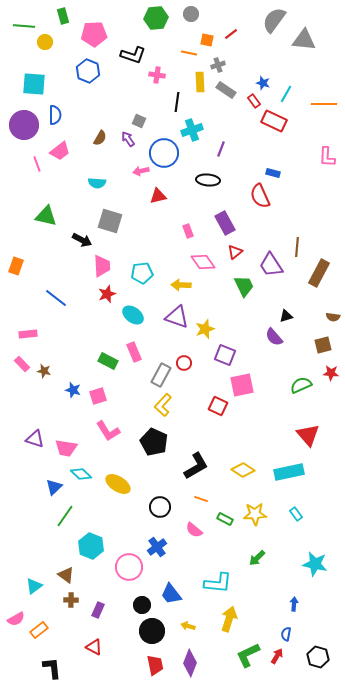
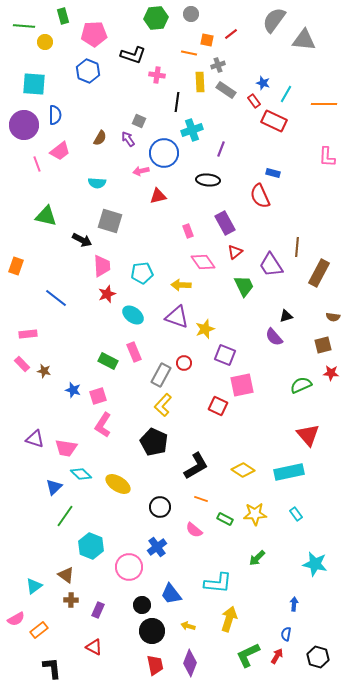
pink L-shape at (108, 431): moved 5 px left, 6 px up; rotated 65 degrees clockwise
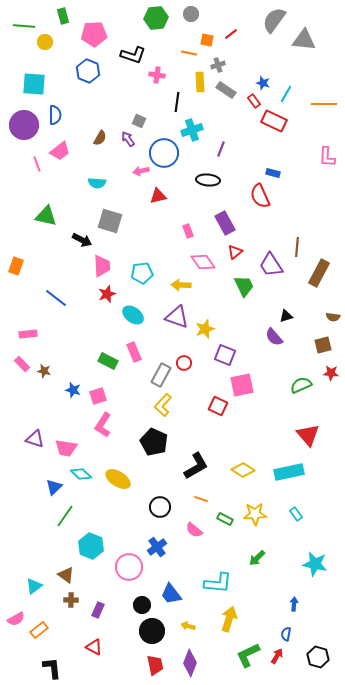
yellow ellipse at (118, 484): moved 5 px up
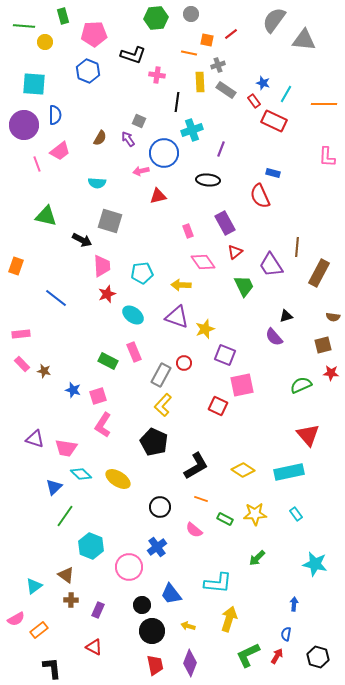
pink rectangle at (28, 334): moved 7 px left
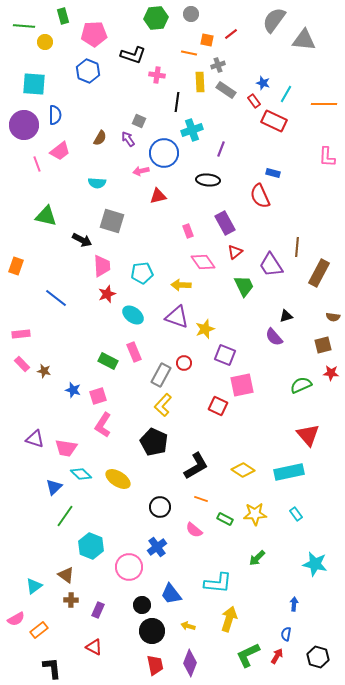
gray square at (110, 221): moved 2 px right
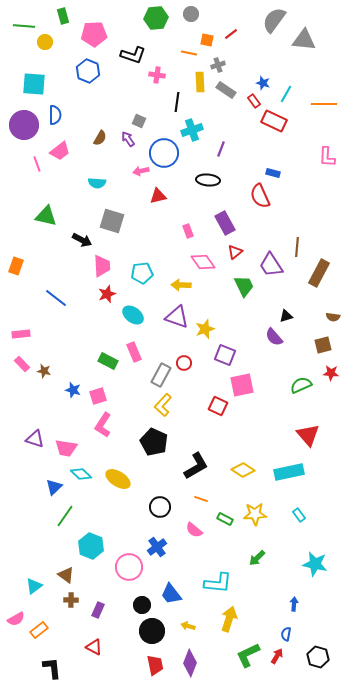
cyan rectangle at (296, 514): moved 3 px right, 1 px down
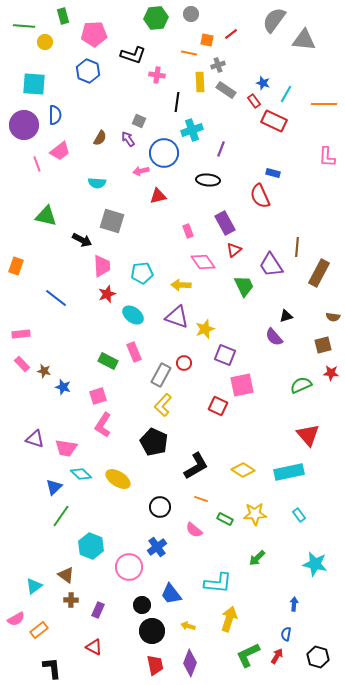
red triangle at (235, 252): moved 1 px left, 2 px up
blue star at (73, 390): moved 10 px left, 3 px up
green line at (65, 516): moved 4 px left
